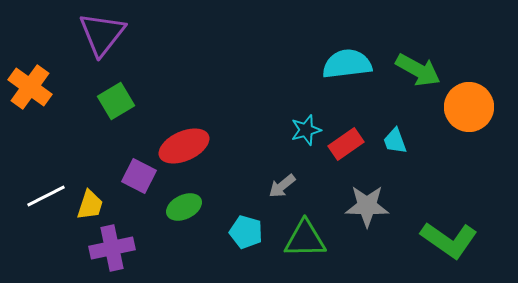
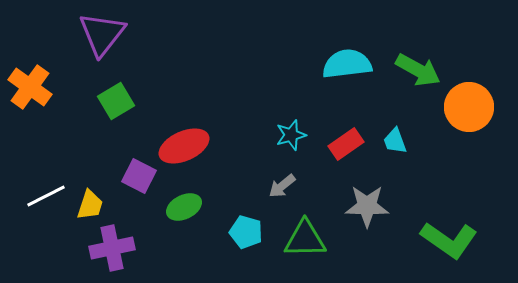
cyan star: moved 15 px left, 5 px down
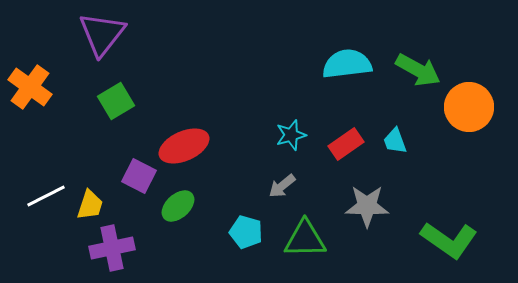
green ellipse: moved 6 px left, 1 px up; rotated 16 degrees counterclockwise
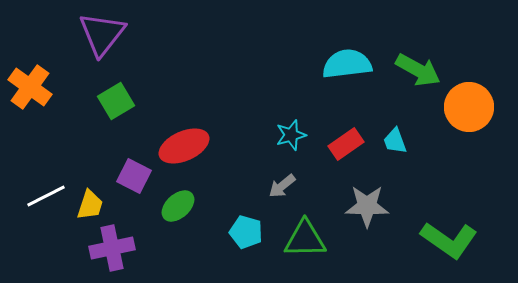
purple square: moved 5 px left
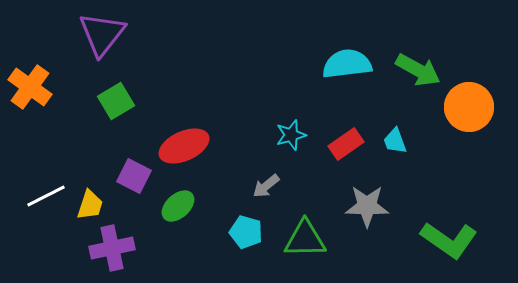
gray arrow: moved 16 px left
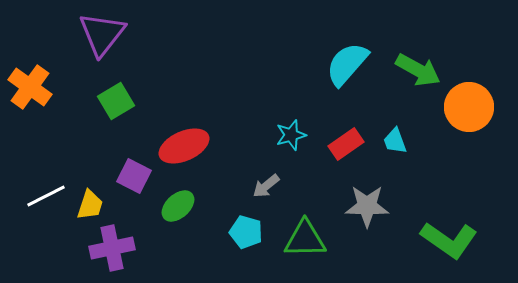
cyan semicircle: rotated 42 degrees counterclockwise
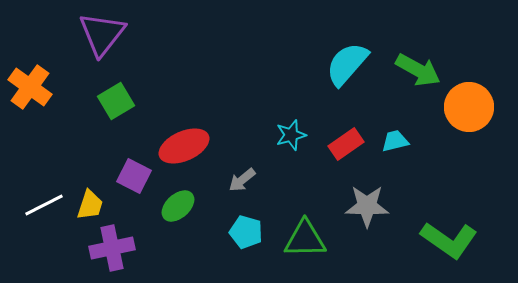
cyan trapezoid: rotated 96 degrees clockwise
gray arrow: moved 24 px left, 6 px up
white line: moved 2 px left, 9 px down
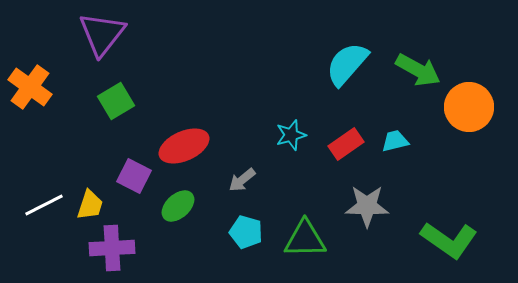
purple cross: rotated 9 degrees clockwise
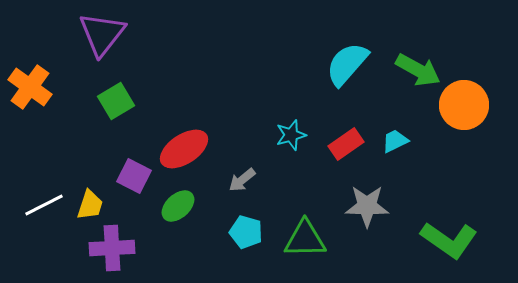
orange circle: moved 5 px left, 2 px up
cyan trapezoid: rotated 12 degrees counterclockwise
red ellipse: moved 3 px down; rotated 9 degrees counterclockwise
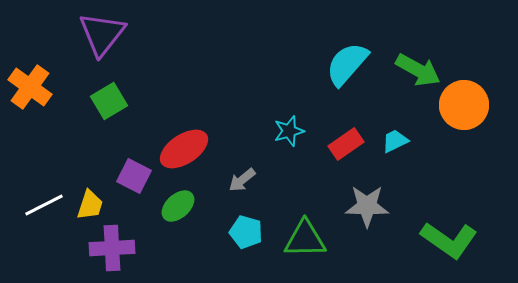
green square: moved 7 px left
cyan star: moved 2 px left, 4 px up
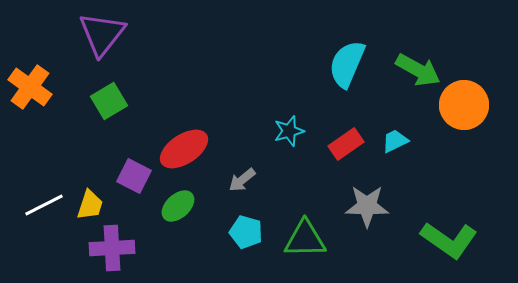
cyan semicircle: rotated 18 degrees counterclockwise
